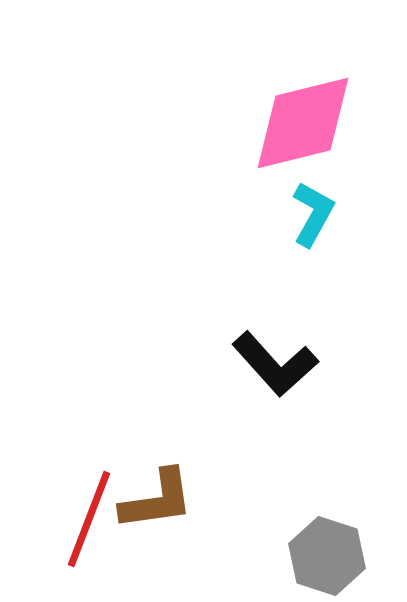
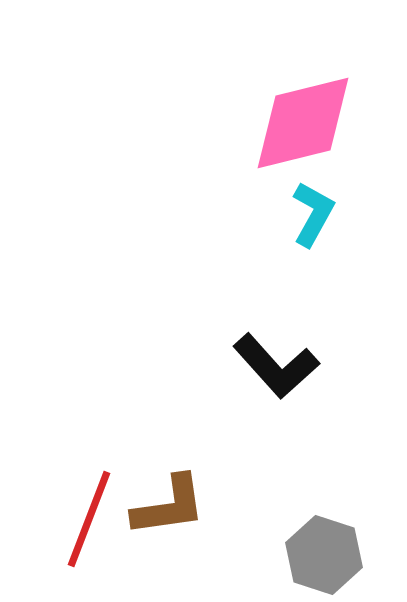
black L-shape: moved 1 px right, 2 px down
brown L-shape: moved 12 px right, 6 px down
gray hexagon: moved 3 px left, 1 px up
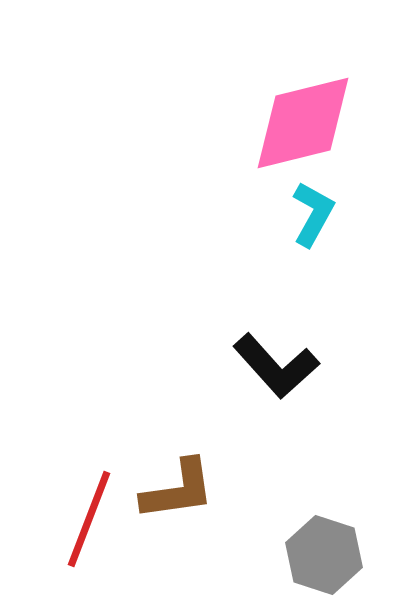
brown L-shape: moved 9 px right, 16 px up
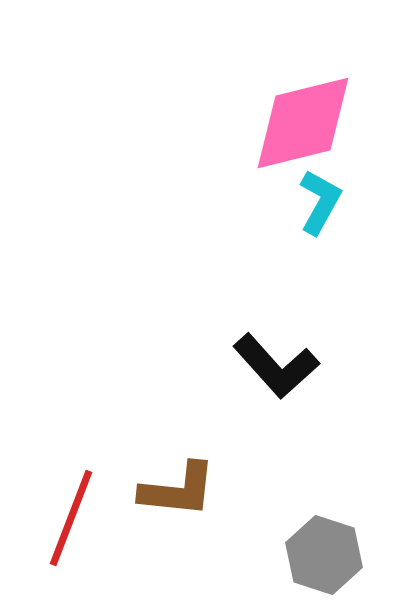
cyan L-shape: moved 7 px right, 12 px up
brown L-shape: rotated 14 degrees clockwise
red line: moved 18 px left, 1 px up
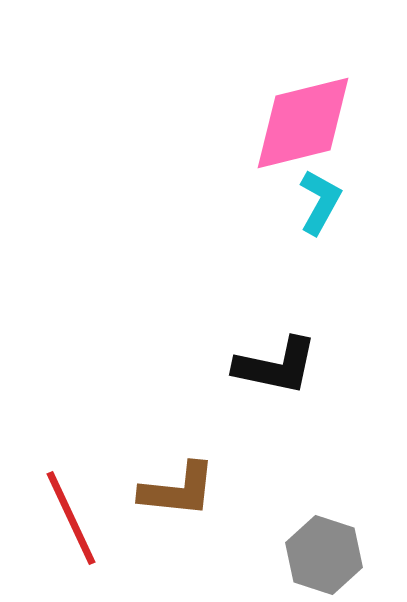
black L-shape: rotated 36 degrees counterclockwise
red line: rotated 46 degrees counterclockwise
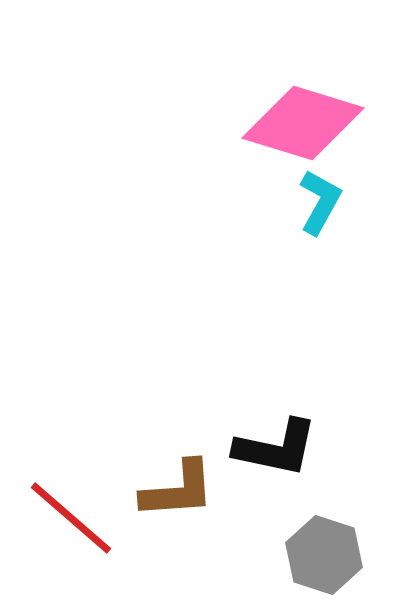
pink diamond: rotated 31 degrees clockwise
black L-shape: moved 82 px down
brown L-shape: rotated 10 degrees counterclockwise
red line: rotated 24 degrees counterclockwise
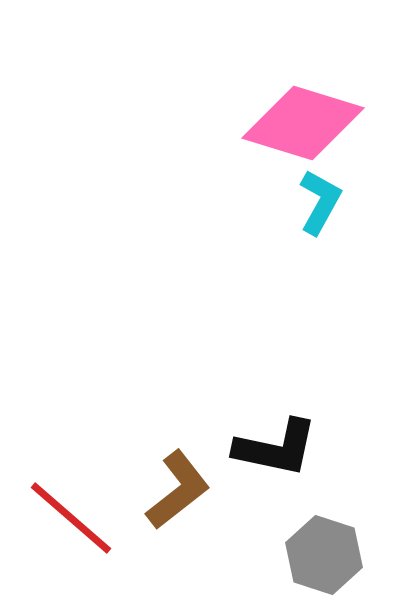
brown L-shape: rotated 34 degrees counterclockwise
